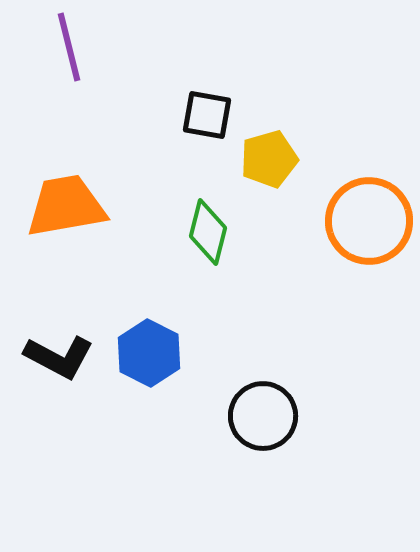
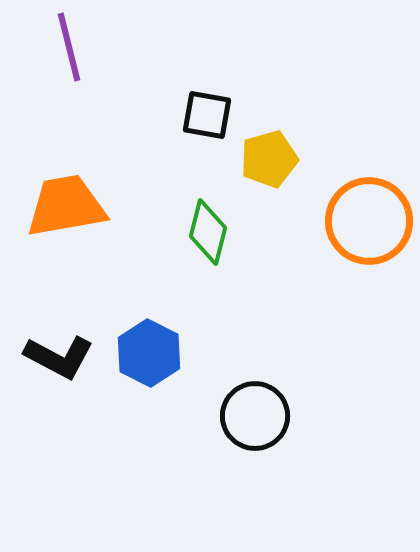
black circle: moved 8 px left
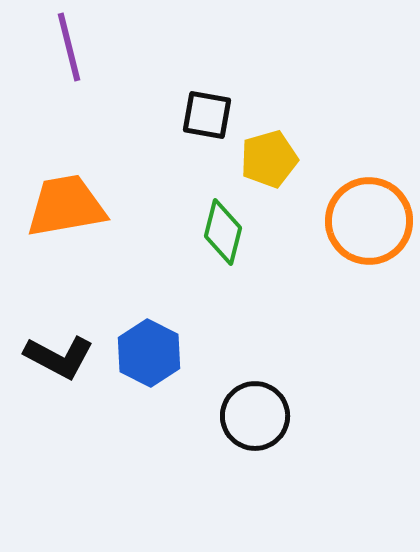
green diamond: moved 15 px right
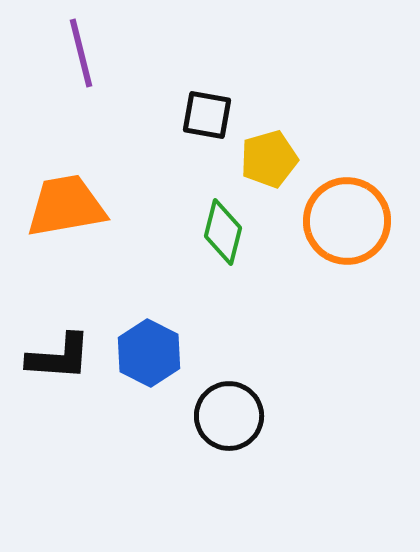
purple line: moved 12 px right, 6 px down
orange circle: moved 22 px left
black L-shape: rotated 24 degrees counterclockwise
black circle: moved 26 px left
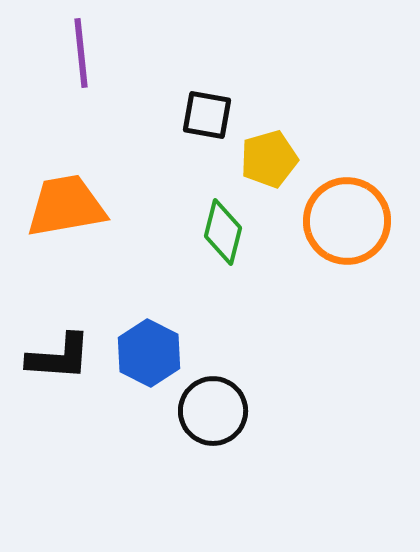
purple line: rotated 8 degrees clockwise
black circle: moved 16 px left, 5 px up
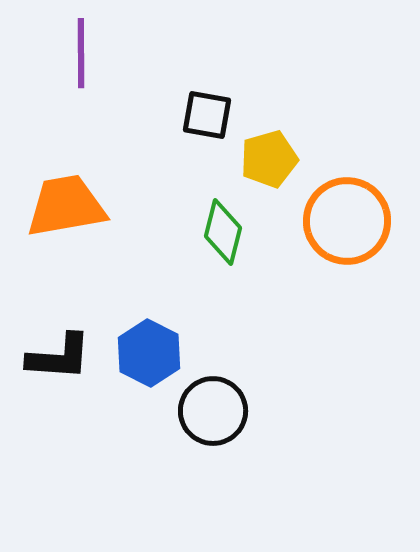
purple line: rotated 6 degrees clockwise
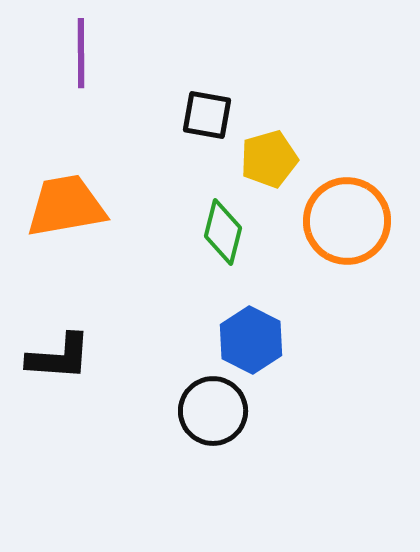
blue hexagon: moved 102 px right, 13 px up
